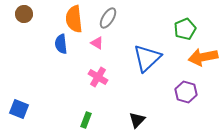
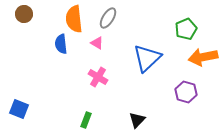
green pentagon: moved 1 px right
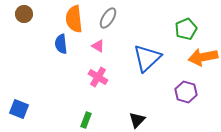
pink triangle: moved 1 px right, 3 px down
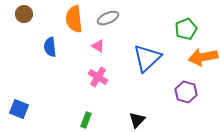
gray ellipse: rotated 35 degrees clockwise
blue semicircle: moved 11 px left, 3 px down
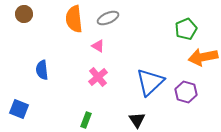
blue semicircle: moved 8 px left, 23 px down
blue triangle: moved 3 px right, 24 px down
pink cross: rotated 18 degrees clockwise
black triangle: rotated 18 degrees counterclockwise
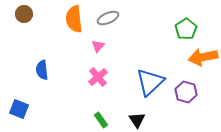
green pentagon: rotated 10 degrees counterclockwise
pink triangle: rotated 40 degrees clockwise
green rectangle: moved 15 px right; rotated 56 degrees counterclockwise
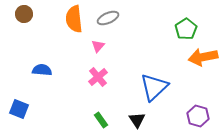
blue semicircle: rotated 102 degrees clockwise
blue triangle: moved 4 px right, 5 px down
purple hexagon: moved 12 px right, 24 px down
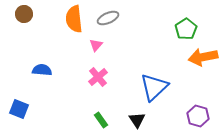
pink triangle: moved 2 px left, 1 px up
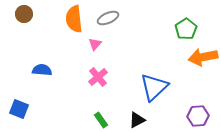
pink triangle: moved 1 px left, 1 px up
purple hexagon: rotated 20 degrees counterclockwise
black triangle: rotated 36 degrees clockwise
